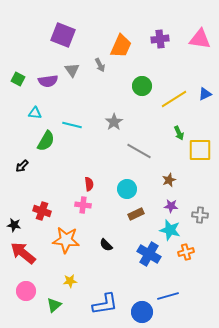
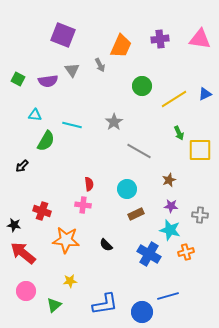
cyan triangle: moved 2 px down
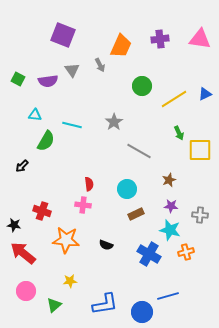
black semicircle: rotated 24 degrees counterclockwise
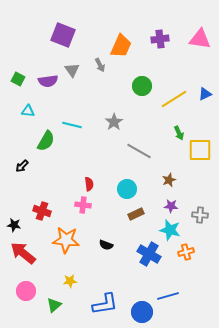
cyan triangle: moved 7 px left, 4 px up
